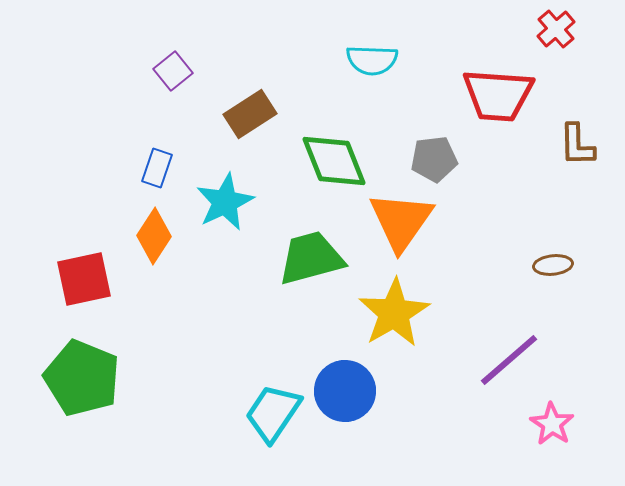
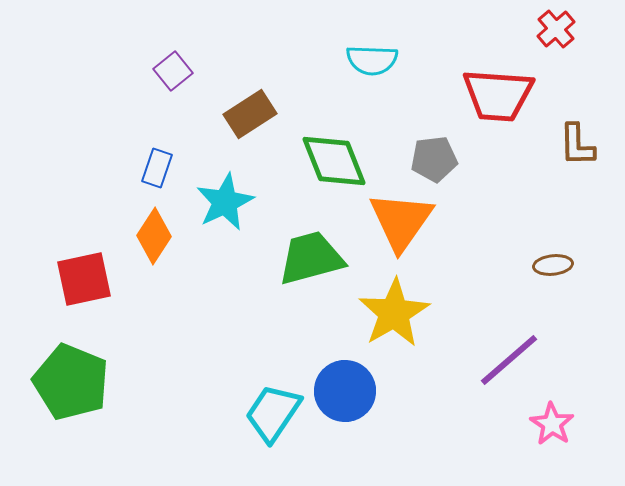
green pentagon: moved 11 px left, 4 px down
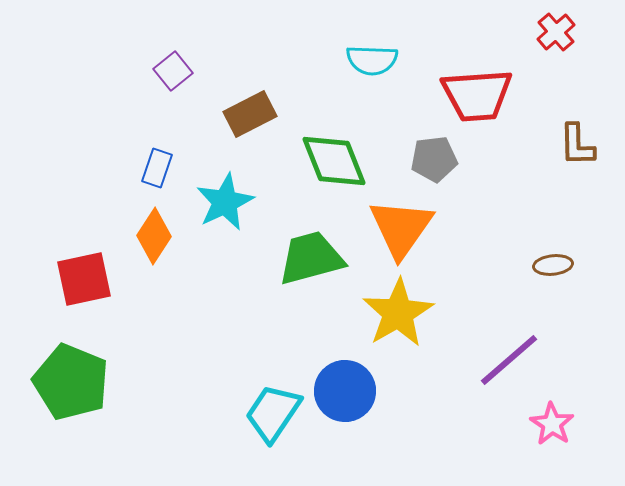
red cross: moved 3 px down
red trapezoid: moved 21 px left; rotated 8 degrees counterclockwise
brown rectangle: rotated 6 degrees clockwise
orange triangle: moved 7 px down
yellow star: moved 4 px right
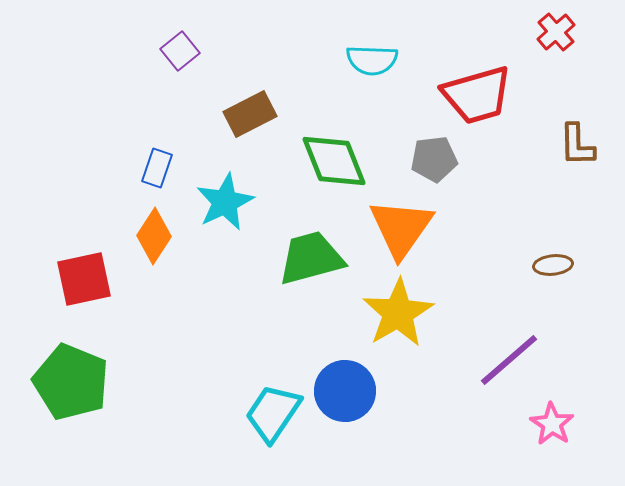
purple square: moved 7 px right, 20 px up
red trapezoid: rotated 12 degrees counterclockwise
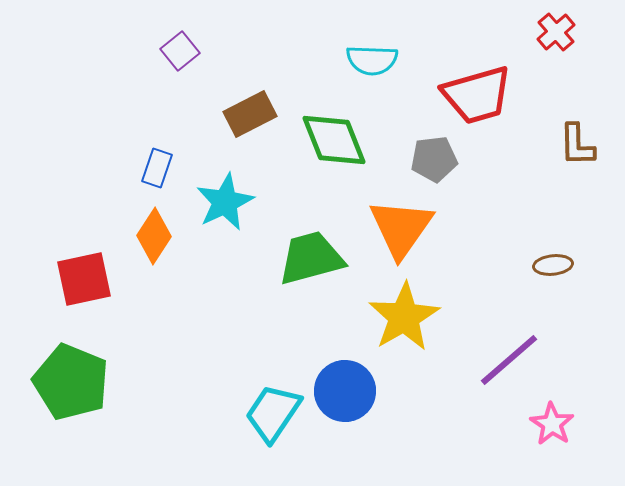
green diamond: moved 21 px up
yellow star: moved 6 px right, 4 px down
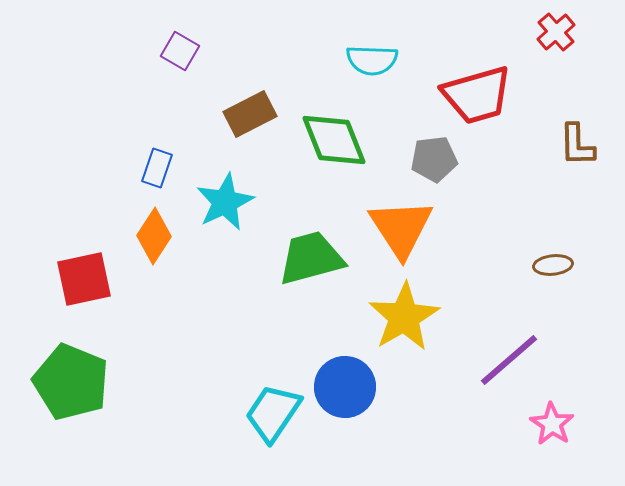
purple square: rotated 21 degrees counterclockwise
orange triangle: rotated 8 degrees counterclockwise
blue circle: moved 4 px up
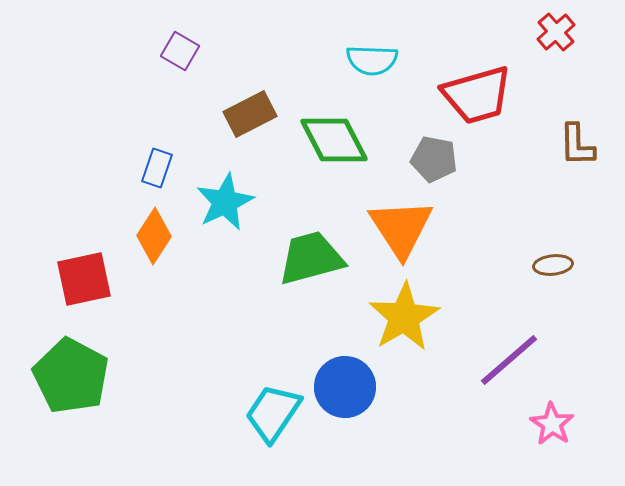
green diamond: rotated 6 degrees counterclockwise
gray pentagon: rotated 18 degrees clockwise
green pentagon: moved 6 px up; rotated 6 degrees clockwise
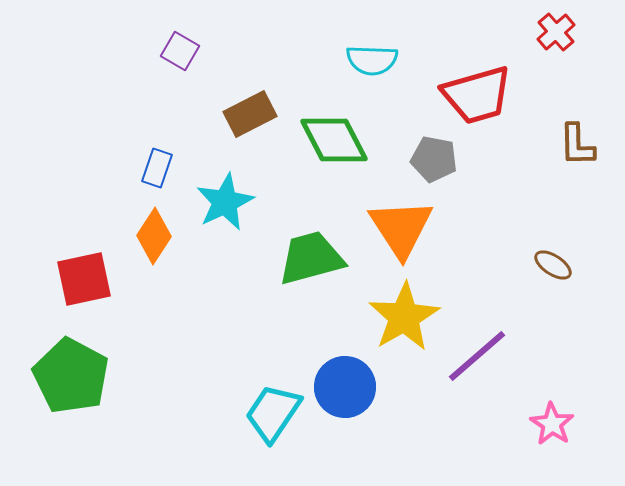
brown ellipse: rotated 39 degrees clockwise
purple line: moved 32 px left, 4 px up
